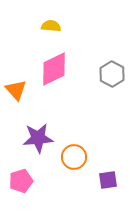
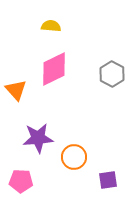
pink pentagon: rotated 20 degrees clockwise
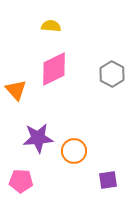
orange circle: moved 6 px up
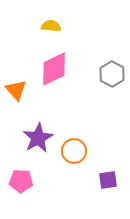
purple star: rotated 24 degrees counterclockwise
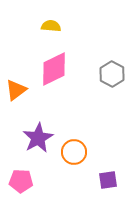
orange triangle: rotated 35 degrees clockwise
orange circle: moved 1 px down
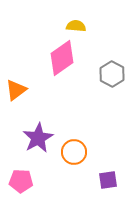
yellow semicircle: moved 25 px right
pink diamond: moved 8 px right, 11 px up; rotated 9 degrees counterclockwise
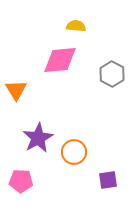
pink diamond: moved 2 px left, 2 px down; rotated 30 degrees clockwise
orange triangle: rotated 25 degrees counterclockwise
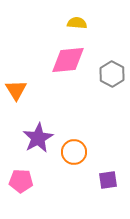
yellow semicircle: moved 1 px right, 3 px up
pink diamond: moved 8 px right
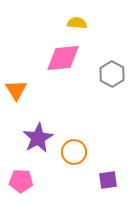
pink diamond: moved 5 px left, 2 px up
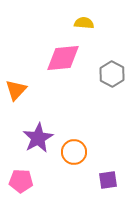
yellow semicircle: moved 7 px right
orange triangle: rotated 15 degrees clockwise
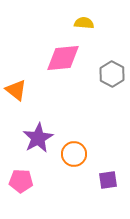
orange triangle: rotated 35 degrees counterclockwise
orange circle: moved 2 px down
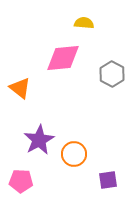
orange triangle: moved 4 px right, 2 px up
purple star: moved 1 px right, 2 px down
